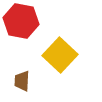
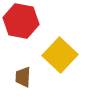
brown trapezoid: moved 1 px right, 4 px up
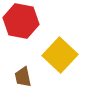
brown trapezoid: rotated 15 degrees counterclockwise
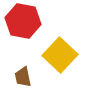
red hexagon: moved 2 px right
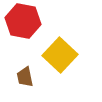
brown trapezoid: moved 2 px right
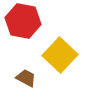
brown trapezoid: moved 1 px right, 1 px down; rotated 130 degrees clockwise
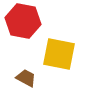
yellow square: moved 1 px left, 1 px up; rotated 32 degrees counterclockwise
